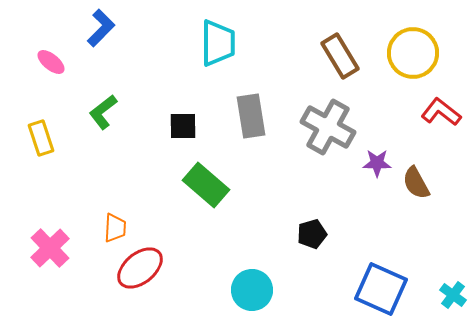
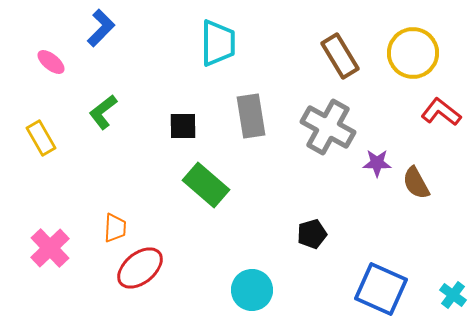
yellow rectangle: rotated 12 degrees counterclockwise
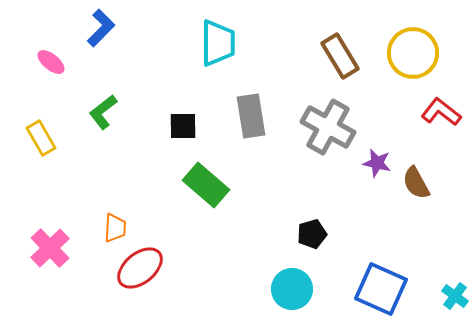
purple star: rotated 12 degrees clockwise
cyan circle: moved 40 px right, 1 px up
cyan cross: moved 2 px right, 1 px down
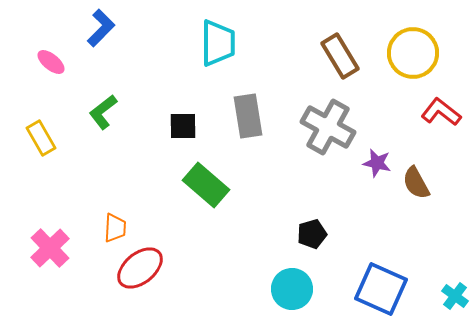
gray rectangle: moved 3 px left
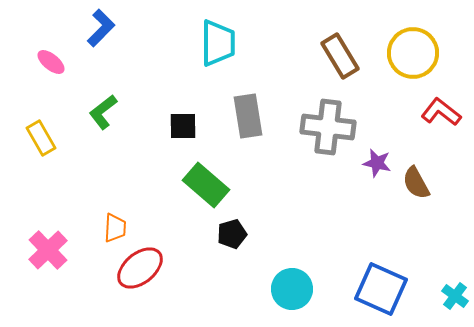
gray cross: rotated 22 degrees counterclockwise
black pentagon: moved 80 px left
pink cross: moved 2 px left, 2 px down
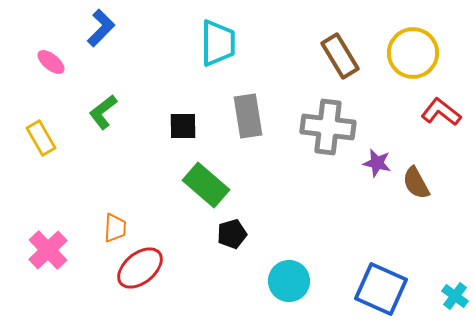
cyan circle: moved 3 px left, 8 px up
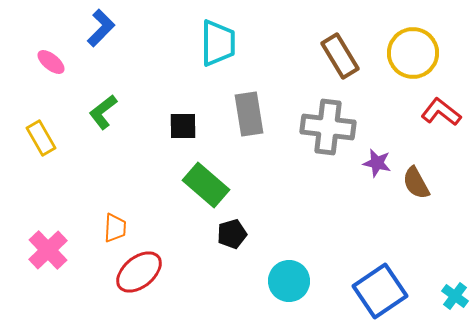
gray rectangle: moved 1 px right, 2 px up
red ellipse: moved 1 px left, 4 px down
blue square: moved 1 px left, 2 px down; rotated 32 degrees clockwise
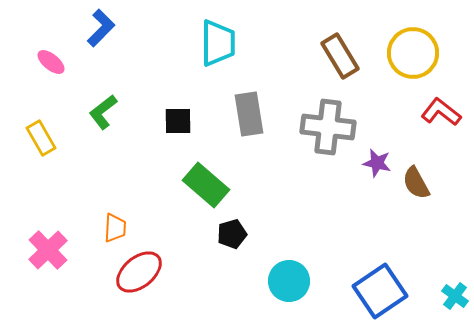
black square: moved 5 px left, 5 px up
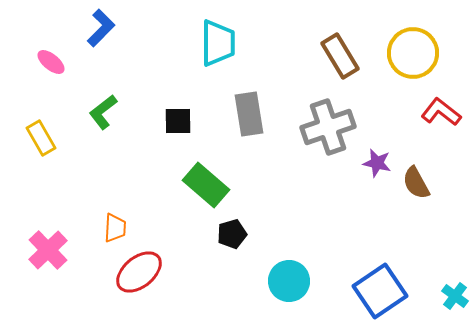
gray cross: rotated 26 degrees counterclockwise
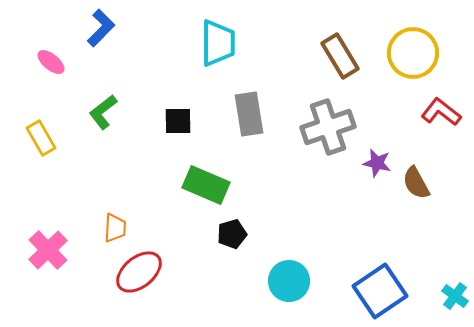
green rectangle: rotated 18 degrees counterclockwise
